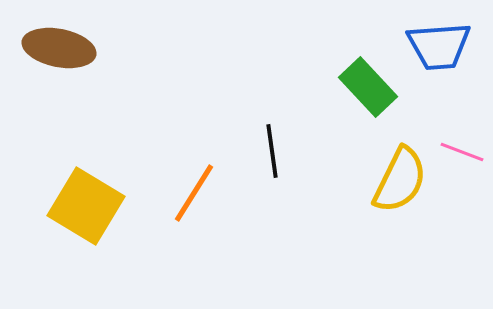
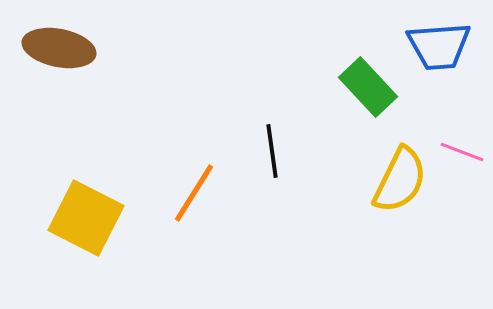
yellow square: moved 12 px down; rotated 4 degrees counterclockwise
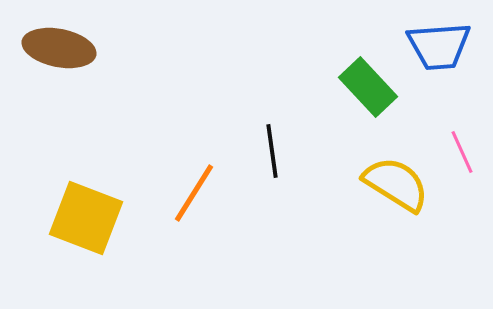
pink line: rotated 45 degrees clockwise
yellow semicircle: moved 4 px left, 4 px down; rotated 84 degrees counterclockwise
yellow square: rotated 6 degrees counterclockwise
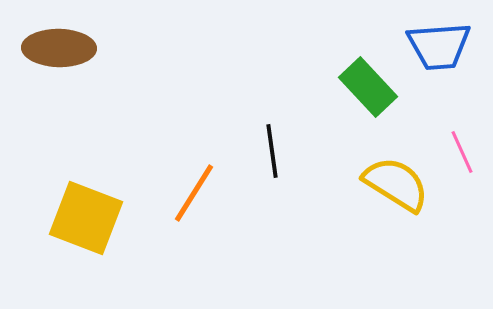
brown ellipse: rotated 10 degrees counterclockwise
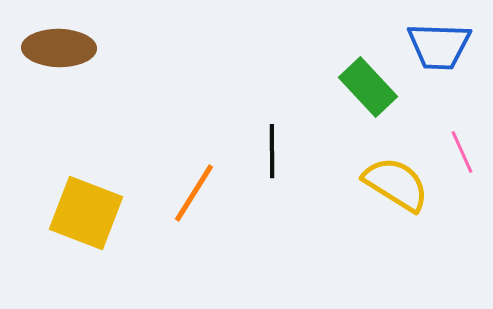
blue trapezoid: rotated 6 degrees clockwise
black line: rotated 8 degrees clockwise
yellow square: moved 5 px up
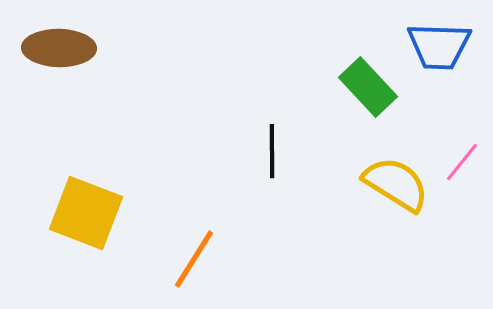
pink line: moved 10 px down; rotated 63 degrees clockwise
orange line: moved 66 px down
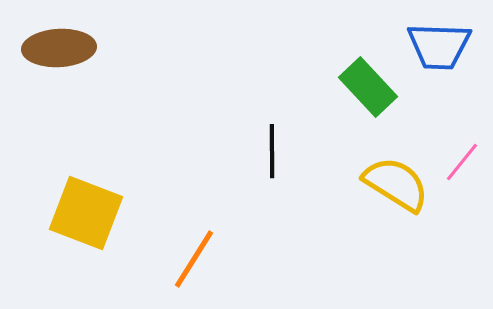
brown ellipse: rotated 4 degrees counterclockwise
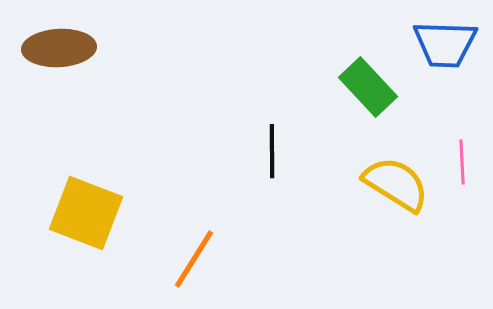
blue trapezoid: moved 6 px right, 2 px up
pink line: rotated 42 degrees counterclockwise
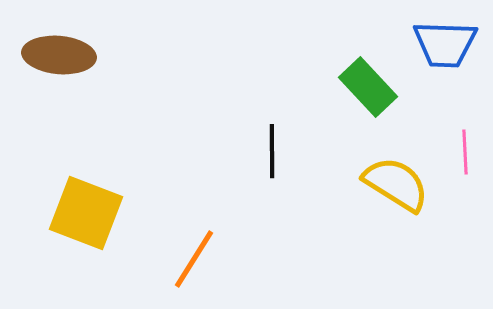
brown ellipse: moved 7 px down; rotated 8 degrees clockwise
pink line: moved 3 px right, 10 px up
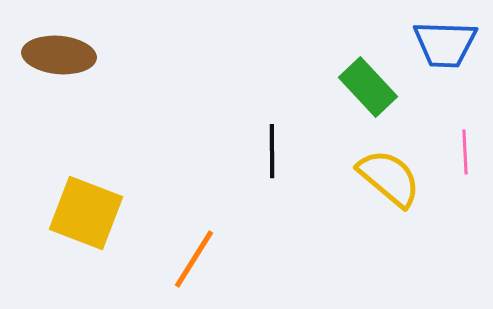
yellow semicircle: moved 7 px left, 6 px up; rotated 8 degrees clockwise
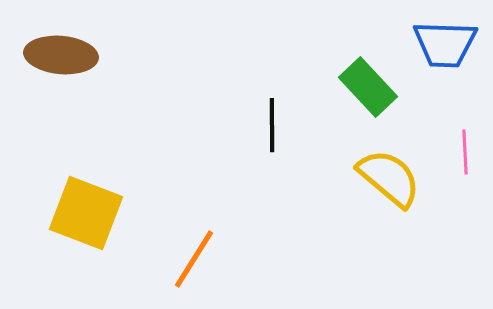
brown ellipse: moved 2 px right
black line: moved 26 px up
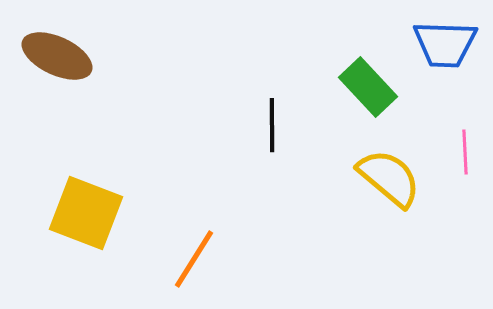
brown ellipse: moved 4 px left, 1 px down; rotated 20 degrees clockwise
